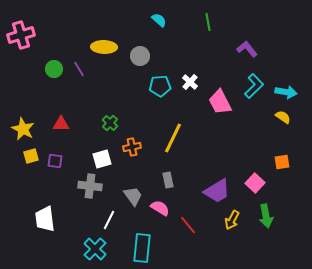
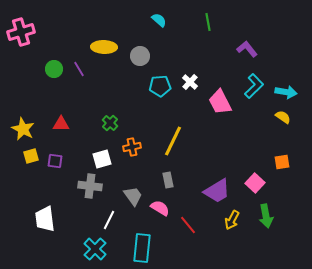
pink cross: moved 3 px up
yellow line: moved 3 px down
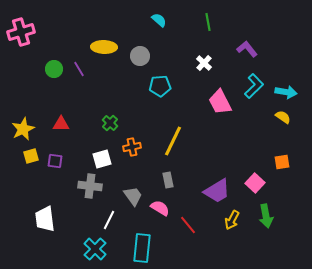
white cross: moved 14 px right, 19 px up
yellow star: rotated 20 degrees clockwise
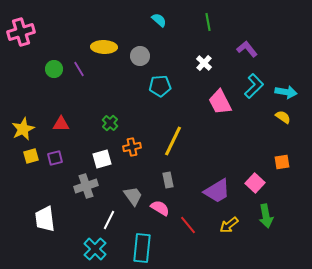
purple square: moved 3 px up; rotated 21 degrees counterclockwise
gray cross: moved 4 px left; rotated 25 degrees counterclockwise
yellow arrow: moved 3 px left, 5 px down; rotated 24 degrees clockwise
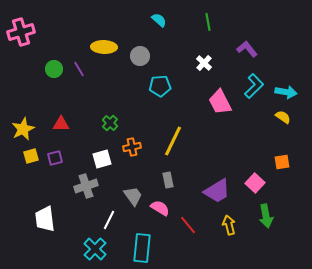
yellow arrow: rotated 114 degrees clockwise
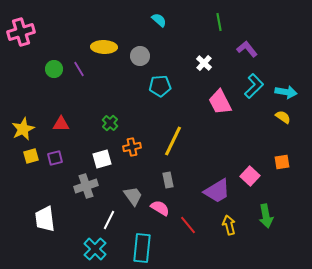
green line: moved 11 px right
pink square: moved 5 px left, 7 px up
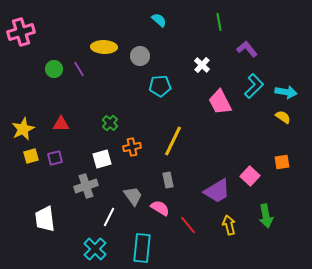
white cross: moved 2 px left, 2 px down
white line: moved 3 px up
